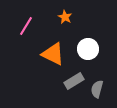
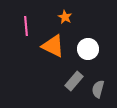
pink line: rotated 36 degrees counterclockwise
orange triangle: moved 8 px up
gray rectangle: rotated 18 degrees counterclockwise
gray semicircle: moved 1 px right
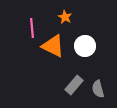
pink line: moved 6 px right, 2 px down
white circle: moved 3 px left, 3 px up
gray rectangle: moved 4 px down
gray semicircle: rotated 30 degrees counterclockwise
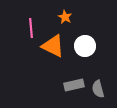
pink line: moved 1 px left
gray rectangle: rotated 36 degrees clockwise
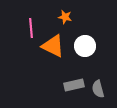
orange star: rotated 16 degrees counterclockwise
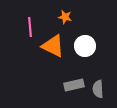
pink line: moved 1 px left, 1 px up
gray semicircle: rotated 12 degrees clockwise
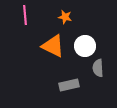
pink line: moved 5 px left, 12 px up
gray rectangle: moved 5 px left
gray semicircle: moved 21 px up
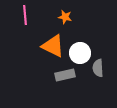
white circle: moved 5 px left, 7 px down
gray rectangle: moved 4 px left, 10 px up
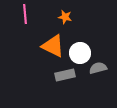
pink line: moved 1 px up
gray semicircle: rotated 78 degrees clockwise
